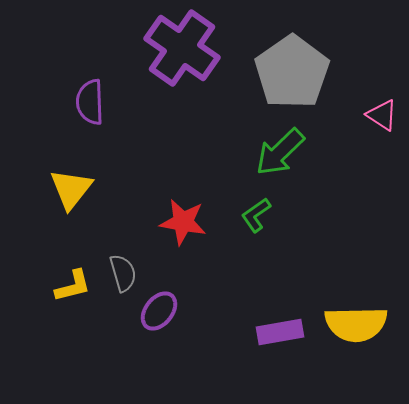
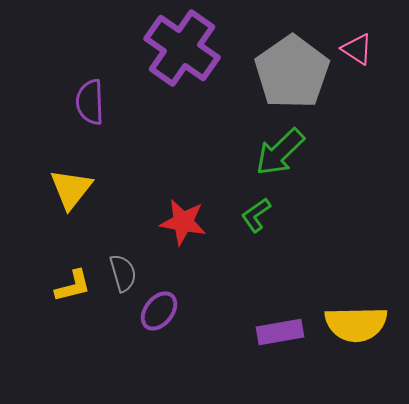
pink triangle: moved 25 px left, 66 px up
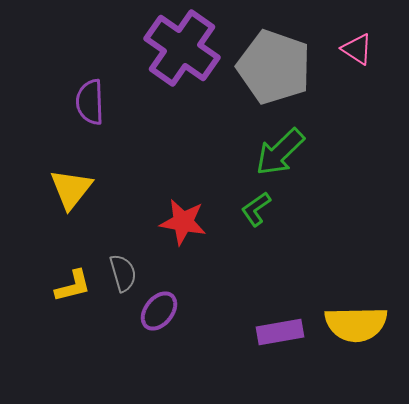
gray pentagon: moved 18 px left, 5 px up; rotated 18 degrees counterclockwise
green L-shape: moved 6 px up
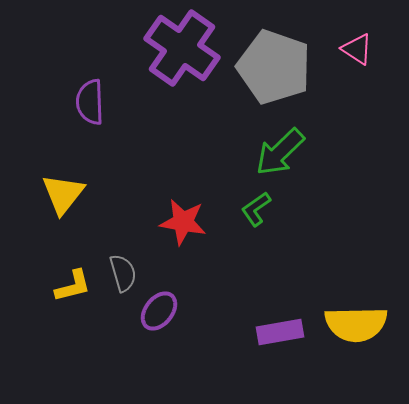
yellow triangle: moved 8 px left, 5 px down
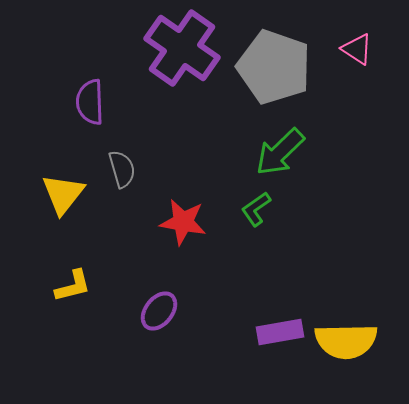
gray semicircle: moved 1 px left, 104 px up
yellow semicircle: moved 10 px left, 17 px down
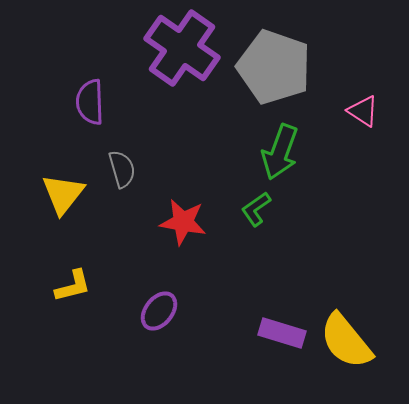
pink triangle: moved 6 px right, 62 px down
green arrow: rotated 26 degrees counterclockwise
purple rectangle: moved 2 px right, 1 px down; rotated 27 degrees clockwise
yellow semicircle: rotated 52 degrees clockwise
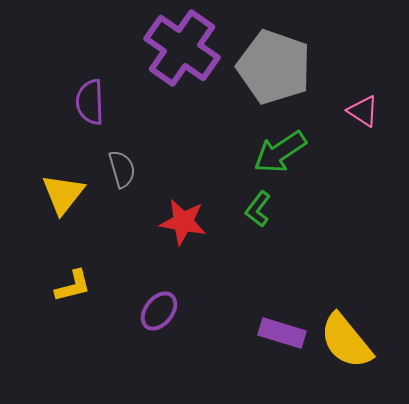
green arrow: rotated 36 degrees clockwise
green L-shape: moved 2 px right; rotated 18 degrees counterclockwise
